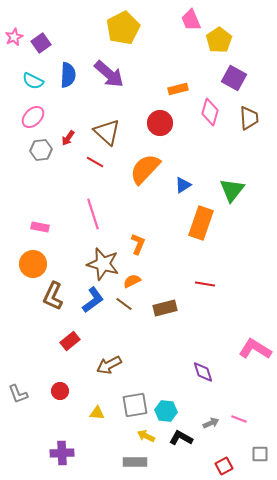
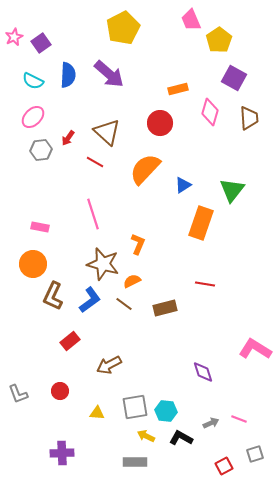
blue L-shape at (93, 300): moved 3 px left
gray square at (135, 405): moved 2 px down
gray square at (260, 454): moved 5 px left; rotated 18 degrees counterclockwise
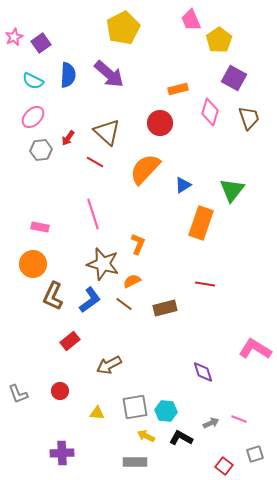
brown trapezoid at (249, 118): rotated 15 degrees counterclockwise
red square at (224, 466): rotated 24 degrees counterclockwise
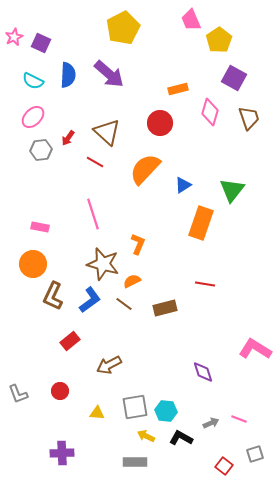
purple square at (41, 43): rotated 30 degrees counterclockwise
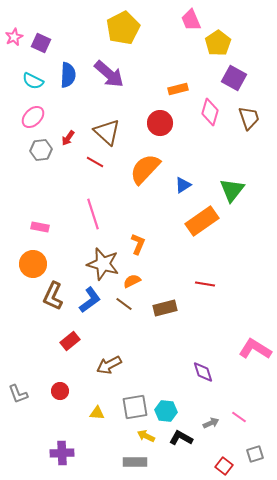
yellow pentagon at (219, 40): moved 1 px left, 3 px down
orange rectangle at (201, 223): moved 1 px right, 2 px up; rotated 36 degrees clockwise
pink line at (239, 419): moved 2 px up; rotated 14 degrees clockwise
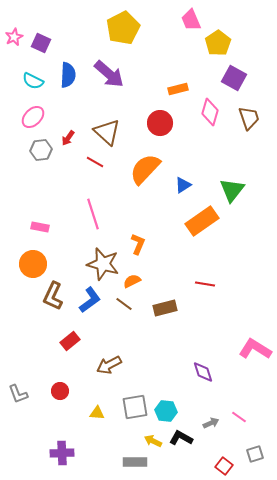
yellow arrow at (146, 436): moved 7 px right, 5 px down
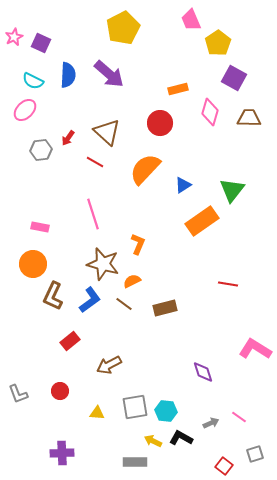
pink ellipse at (33, 117): moved 8 px left, 7 px up
brown trapezoid at (249, 118): rotated 70 degrees counterclockwise
red line at (205, 284): moved 23 px right
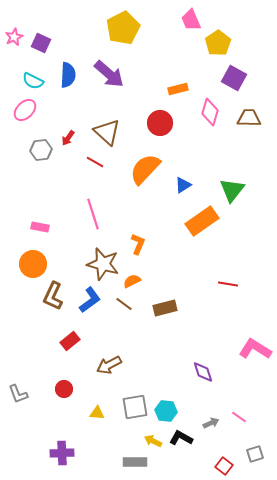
red circle at (60, 391): moved 4 px right, 2 px up
